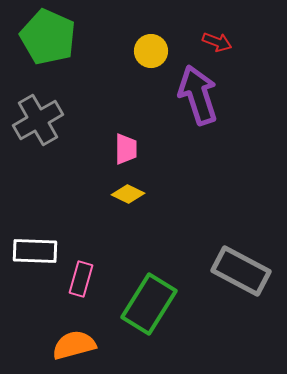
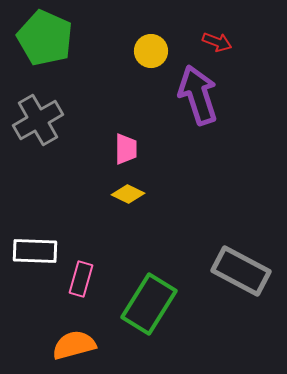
green pentagon: moved 3 px left, 1 px down
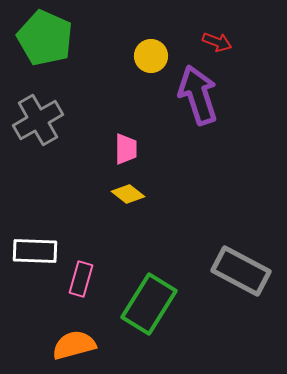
yellow circle: moved 5 px down
yellow diamond: rotated 12 degrees clockwise
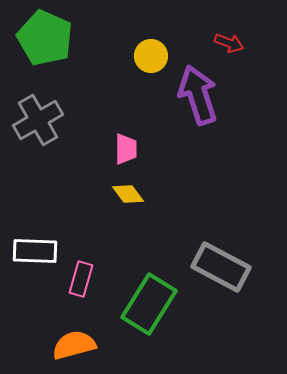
red arrow: moved 12 px right, 1 px down
yellow diamond: rotated 16 degrees clockwise
gray rectangle: moved 20 px left, 4 px up
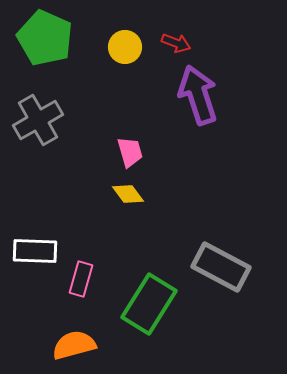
red arrow: moved 53 px left
yellow circle: moved 26 px left, 9 px up
pink trapezoid: moved 4 px right, 3 px down; rotated 16 degrees counterclockwise
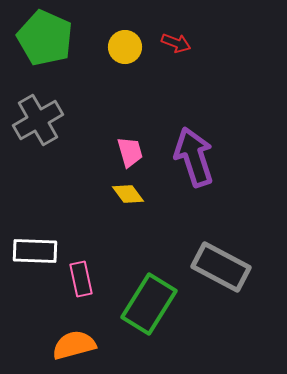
purple arrow: moved 4 px left, 62 px down
pink rectangle: rotated 28 degrees counterclockwise
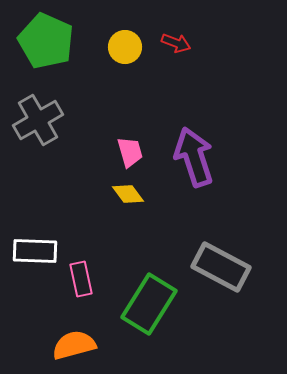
green pentagon: moved 1 px right, 3 px down
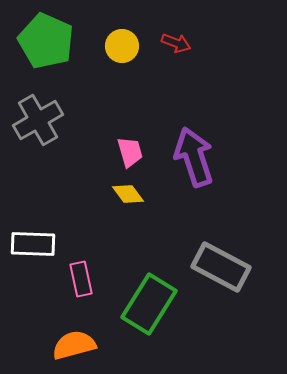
yellow circle: moved 3 px left, 1 px up
white rectangle: moved 2 px left, 7 px up
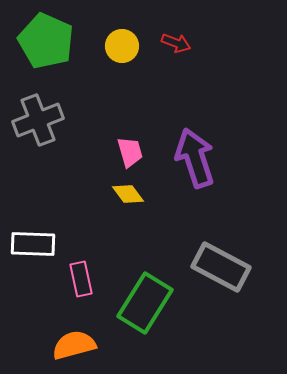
gray cross: rotated 9 degrees clockwise
purple arrow: moved 1 px right, 1 px down
green rectangle: moved 4 px left, 1 px up
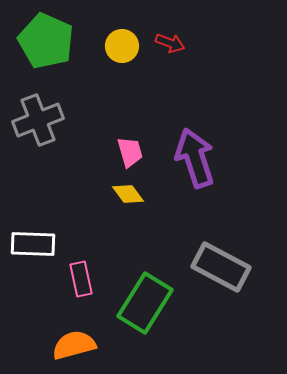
red arrow: moved 6 px left
